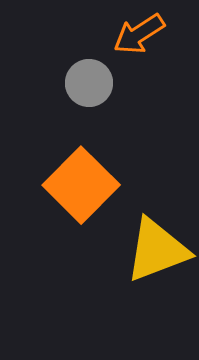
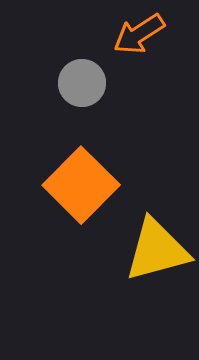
gray circle: moved 7 px left
yellow triangle: rotated 6 degrees clockwise
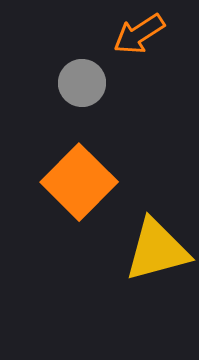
orange square: moved 2 px left, 3 px up
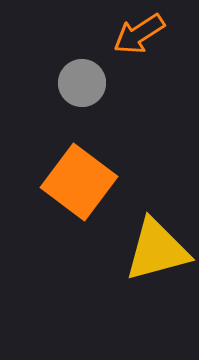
orange square: rotated 8 degrees counterclockwise
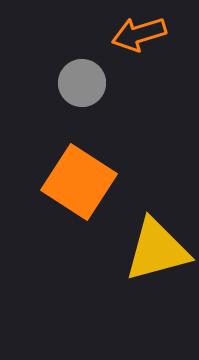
orange arrow: rotated 16 degrees clockwise
orange square: rotated 4 degrees counterclockwise
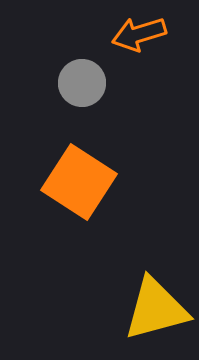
yellow triangle: moved 1 px left, 59 px down
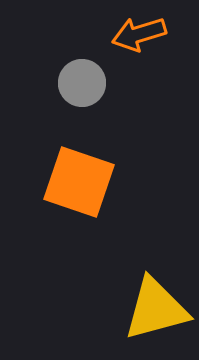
orange square: rotated 14 degrees counterclockwise
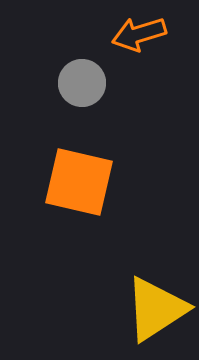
orange square: rotated 6 degrees counterclockwise
yellow triangle: rotated 18 degrees counterclockwise
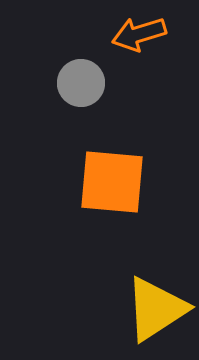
gray circle: moved 1 px left
orange square: moved 33 px right; rotated 8 degrees counterclockwise
